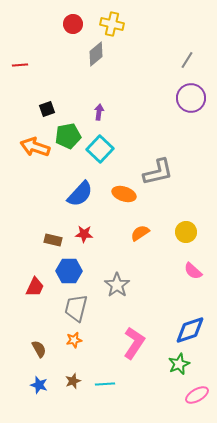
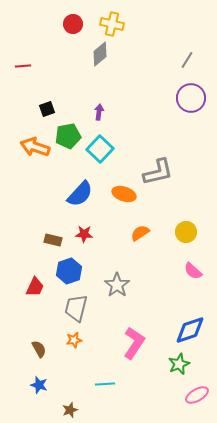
gray diamond: moved 4 px right
red line: moved 3 px right, 1 px down
blue hexagon: rotated 20 degrees counterclockwise
brown star: moved 3 px left, 29 px down
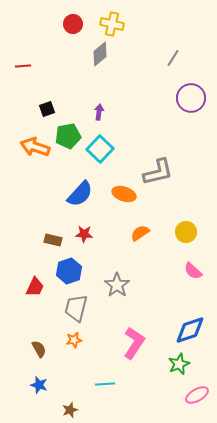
gray line: moved 14 px left, 2 px up
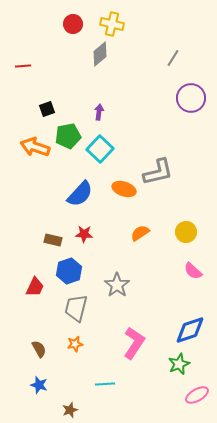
orange ellipse: moved 5 px up
orange star: moved 1 px right, 4 px down
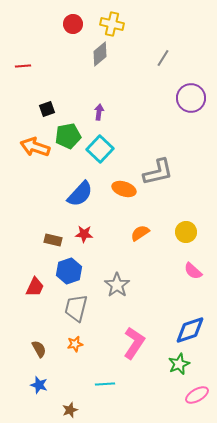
gray line: moved 10 px left
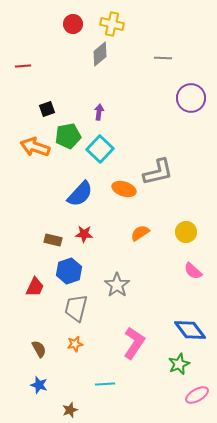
gray line: rotated 60 degrees clockwise
blue diamond: rotated 72 degrees clockwise
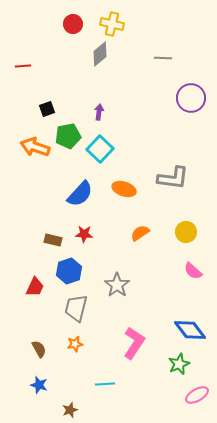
gray L-shape: moved 15 px right, 6 px down; rotated 20 degrees clockwise
